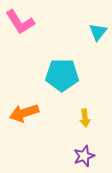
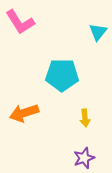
purple star: moved 2 px down
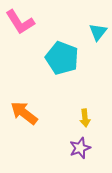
cyan pentagon: moved 17 px up; rotated 20 degrees clockwise
orange arrow: rotated 56 degrees clockwise
purple star: moved 4 px left, 10 px up
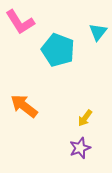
cyan pentagon: moved 4 px left, 8 px up
orange arrow: moved 7 px up
yellow arrow: rotated 42 degrees clockwise
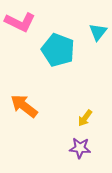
pink L-shape: rotated 32 degrees counterclockwise
purple star: rotated 25 degrees clockwise
